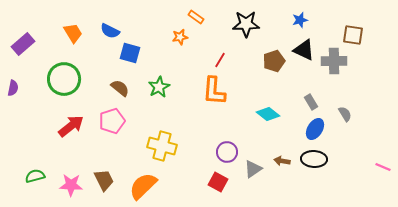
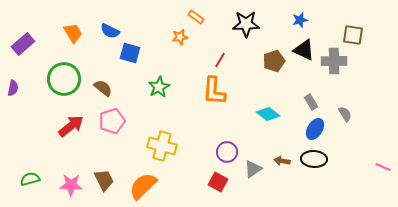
brown semicircle: moved 17 px left
green semicircle: moved 5 px left, 3 px down
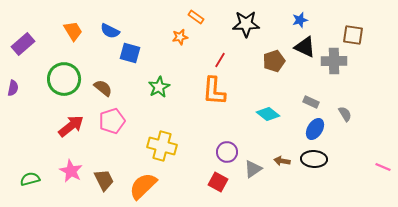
orange trapezoid: moved 2 px up
black triangle: moved 1 px right, 3 px up
gray rectangle: rotated 35 degrees counterclockwise
pink star: moved 14 px up; rotated 25 degrees clockwise
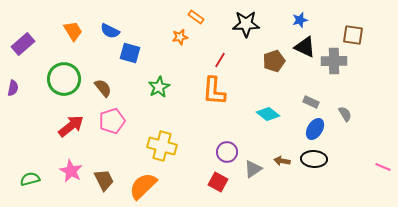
brown semicircle: rotated 12 degrees clockwise
